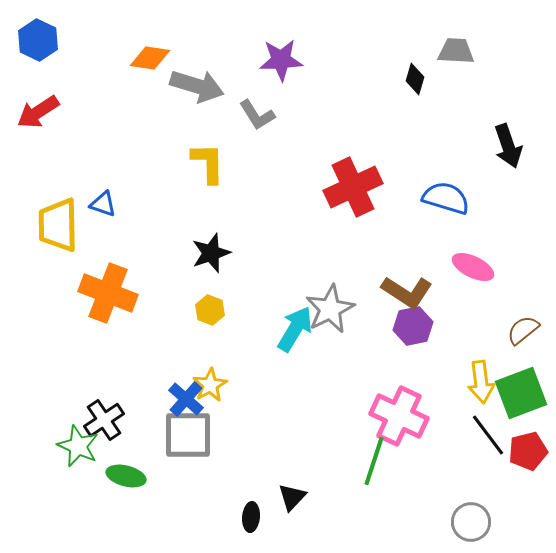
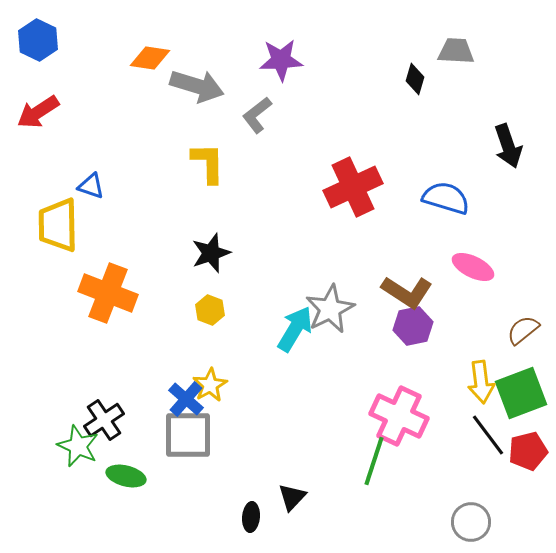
gray L-shape: rotated 84 degrees clockwise
blue triangle: moved 12 px left, 18 px up
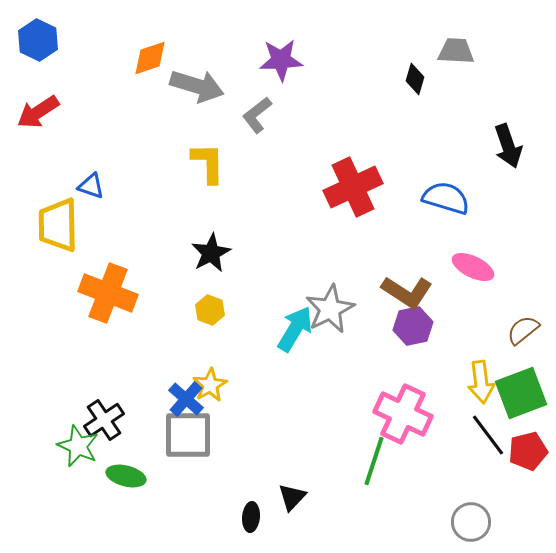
orange diamond: rotated 27 degrees counterclockwise
black star: rotated 9 degrees counterclockwise
pink cross: moved 4 px right, 2 px up
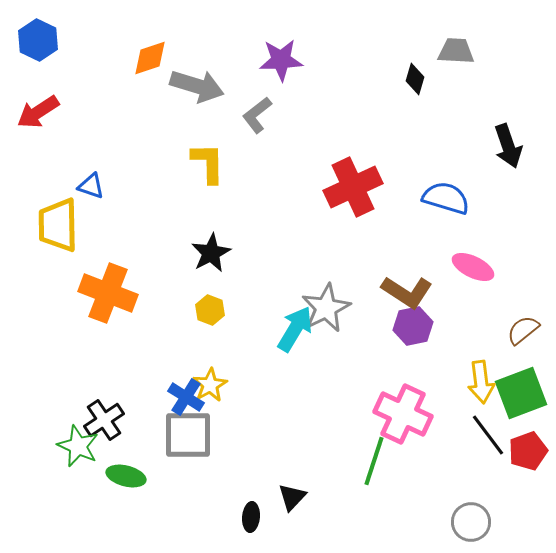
gray star: moved 4 px left, 1 px up
blue cross: moved 2 px up; rotated 9 degrees counterclockwise
red pentagon: rotated 6 degrees counterclockwise
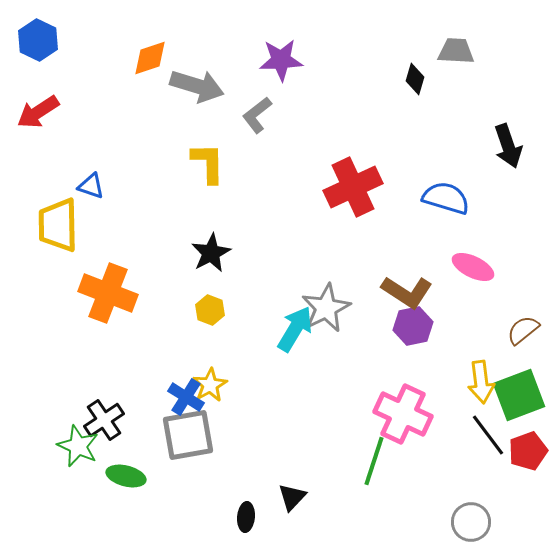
green square: moved 2 px left, 2 px down
gray square: rotated 10 degrees counterclockwise
black ellipse: moved 5 px left
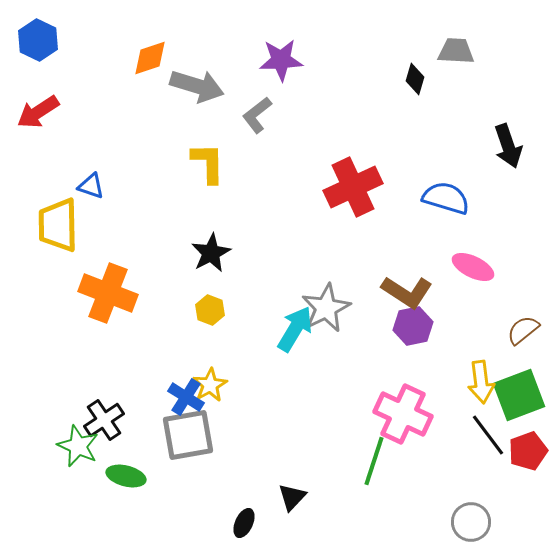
black ellipse: moved 2 px left, 6 px down; rotated 20 degrees clockwise
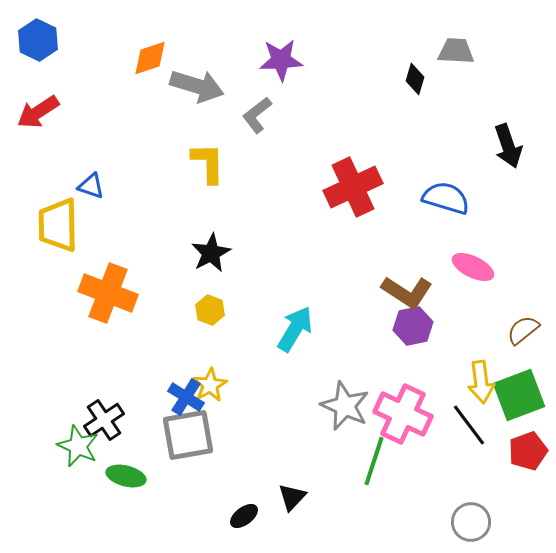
gray star: moved 19 px right, 98 px down; rotated 21 degrees counterclockwise
black line: moved 19 px left, 10 px up
black ellipse: moved 7 px up; rotated 28 degrees clockwise
